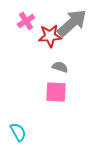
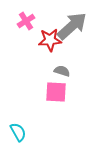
gray arrow: moved 3 px down
red star: moved 4 px down
gray semicircle: moved 2 px right, 4 px down
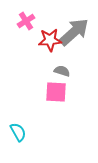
gray arrow: moved 2 px right, 6 px down
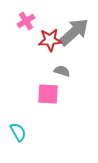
pink square: moved 8 px left, 2 px down
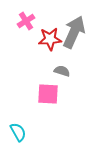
gray arrow: rotated 24 degrees counterclockwise
red star: moved 1 px up
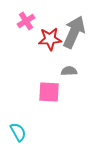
gray semicircle: moved 7 px right; rotated 21 degrees counterclockwise
pink square: moved 1 px right, 2 px up
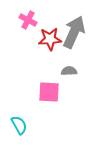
pink cross: moved 2 px right, 1 px up; rotated 30 degrees counterclockwise
cyan semicircle: moved 1 px right, 7 px up
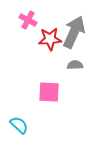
gray semicircle: moved 6 px right, 6 px up
cyan semicircle: rotated 18 degrees counterclockwise
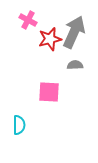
red star: rotated 10 degrees counterclockwise
cyan semicircle: rotated 48 degrees clockwise
